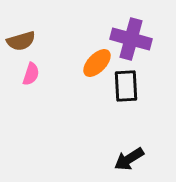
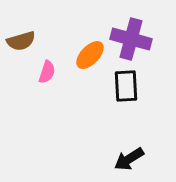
orange ellipse: moved 7 px left, 8 px up
pink semicircle: moved 16 px right, 2 px up
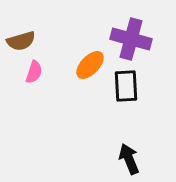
orange ellipse: moved 10 px down
pink semicircle: moved 13 px left
black arrow: rotated 100 degrees clockwise
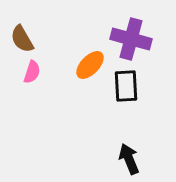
brown semicircle: moved 1 px right, 2 px up; rotated 76 degrees clockwise
pink semicircle: moved 2 px left
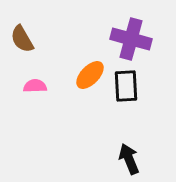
orange ellipse: moved 10 px down
pink semicircle: moved 3 px right, 14 px down; rotated 110 degrees counterclockwise
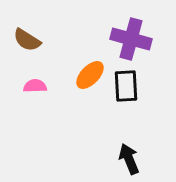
brown semicircle: moved 5 px right, 1 px down; rotated 28 degrees counterclockwise
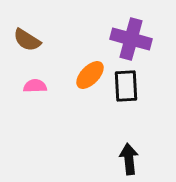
black arrow: rotated 16 degrees clockwise
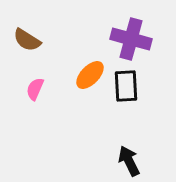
pink semicircle: moved 3 px down; rotated 65 degrees counterclockwise
black arrow: moved 2 px down; rotated 20 degrees counterclockwise
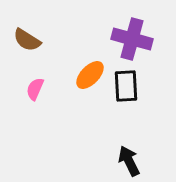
purple cross: moved 1 px right
